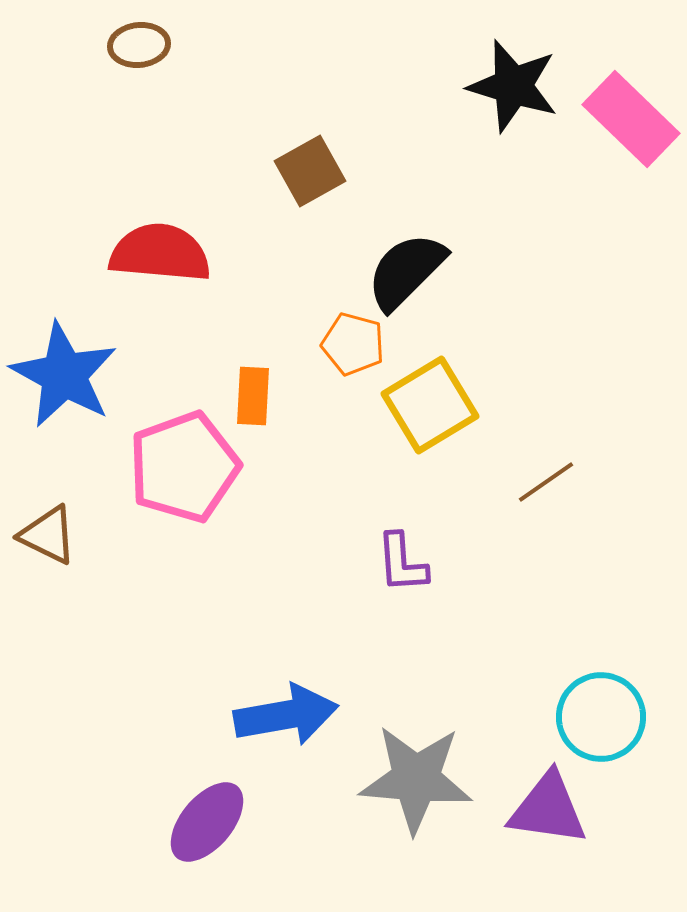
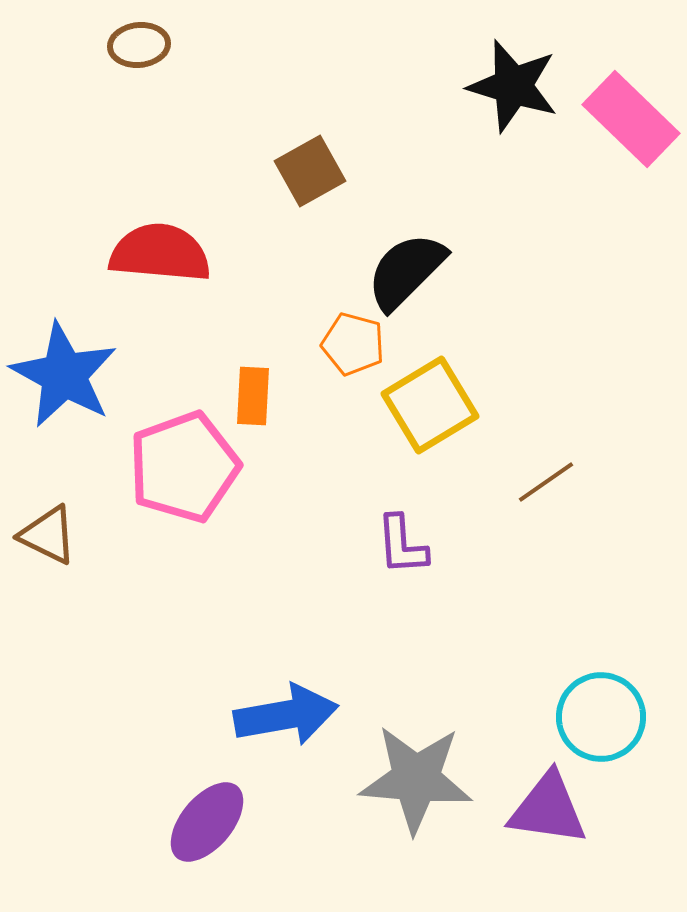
purple L-shape: moved 18 px up
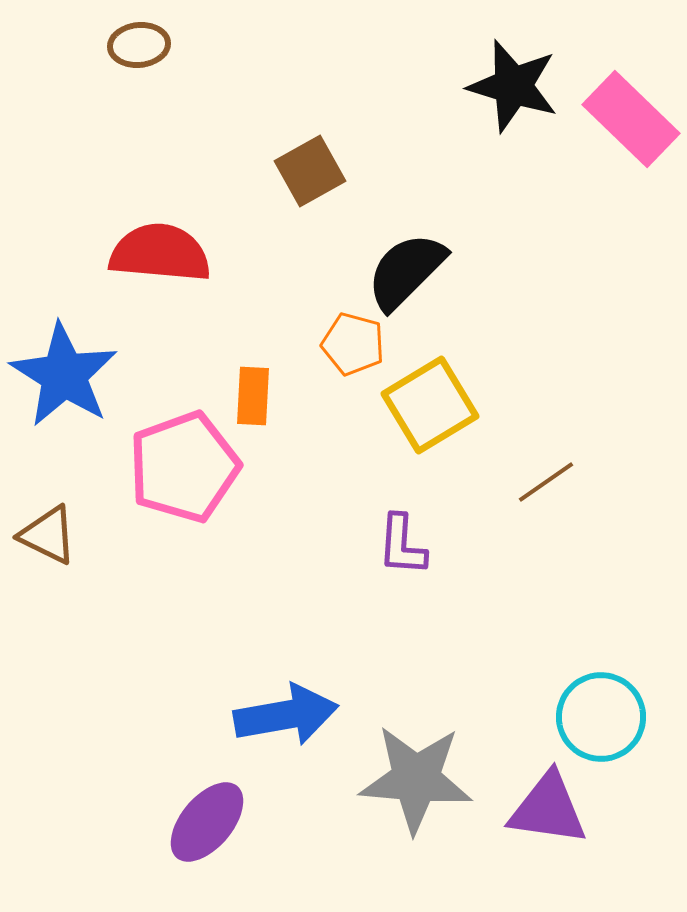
blue star: rotated 3 degrees clockwise
purple L-shape: rotated 8 degrees clockwise
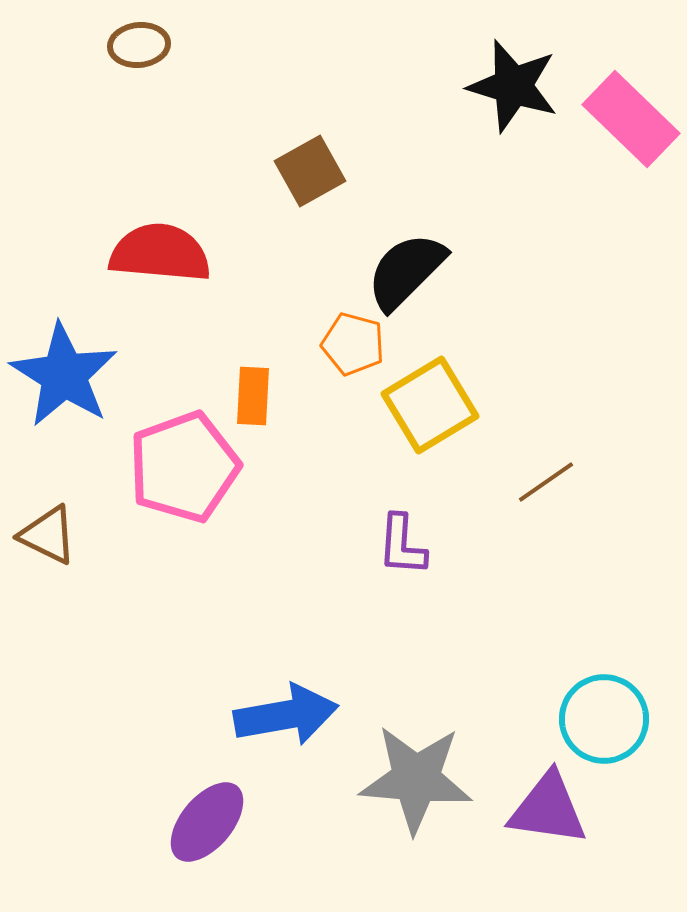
cyan circle: moved 3 px right, 2 px down
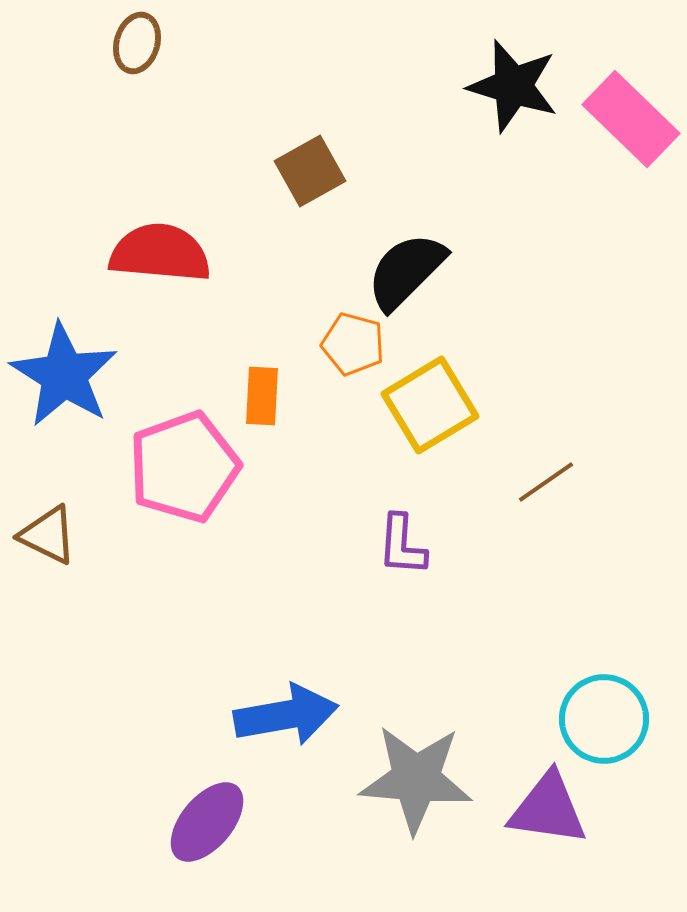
brown ellipse: moved 2 px left, 2 px up; rotated 68 degrees counterclockwise
orange rectangle: moved 9 px right
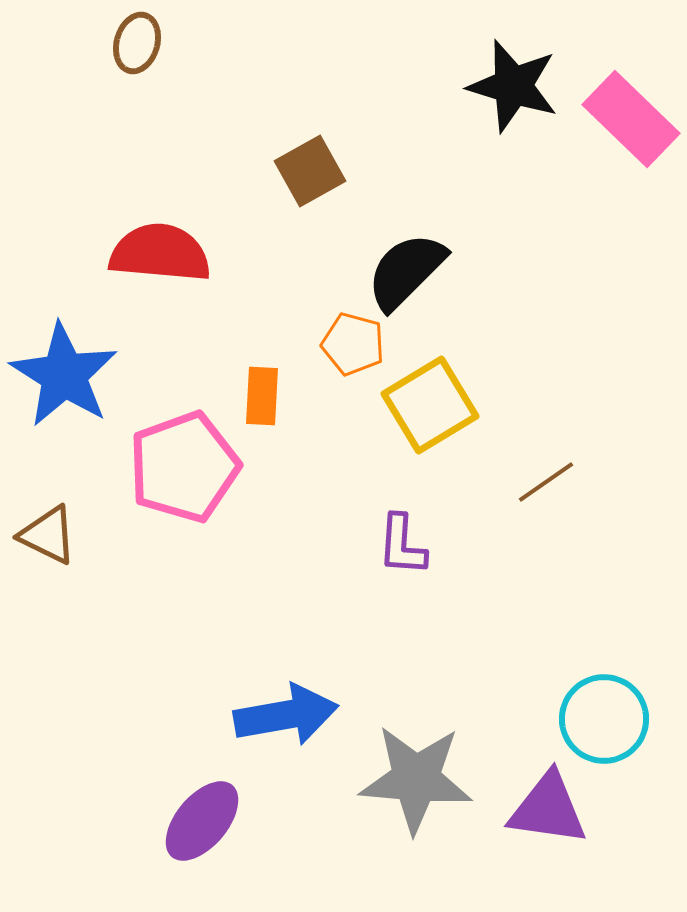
purple ellipse: moved 5 px left, 1 px up
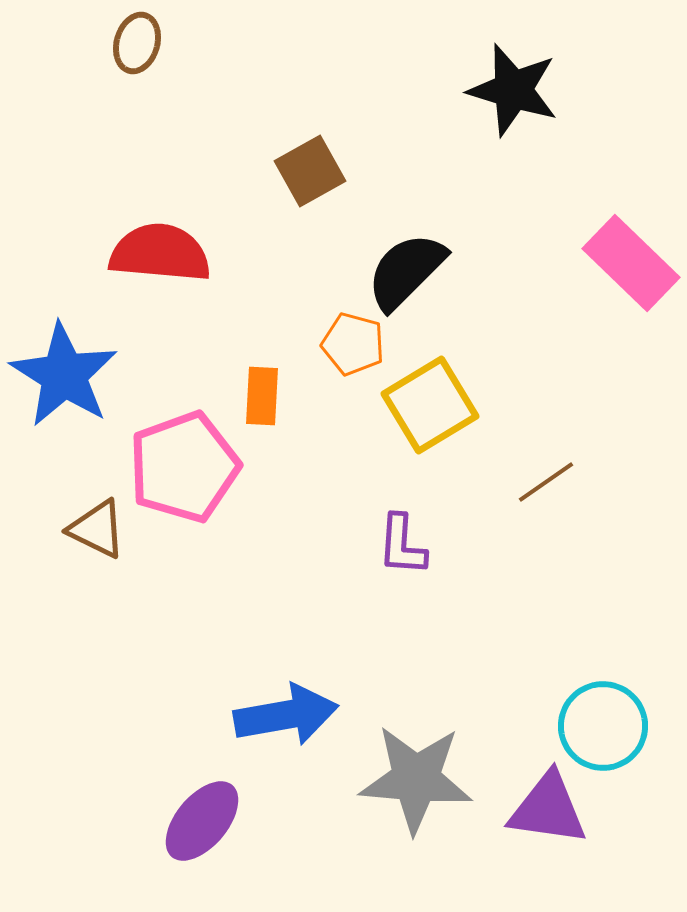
black star: moved 4 px down
pink rectangle: moved 144 px down
brown triangle: moved 49 px right, 6 px up
cyan circle: moved 1 px left, 7 px down
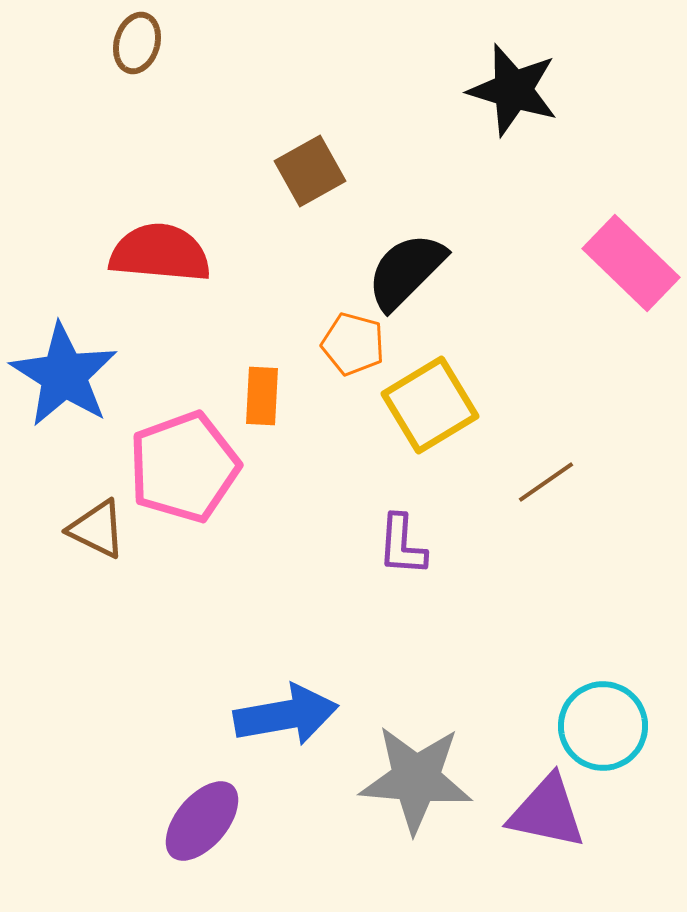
purple triangle: moved 1 px left, 3 px down; rotated 4 degrees clockwise
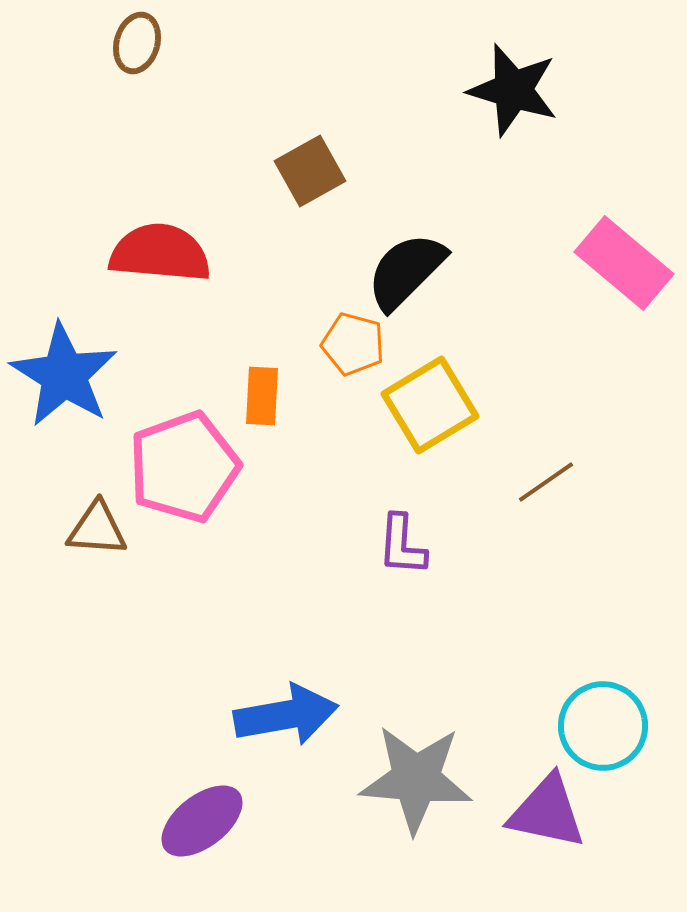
pink rectangle: moved 7 px left; rotated 4 degrees counterclockwise
brown triangle: rotated 22 degrees counterclockwise
purple ellipse: rotated 12 degrees clockwise
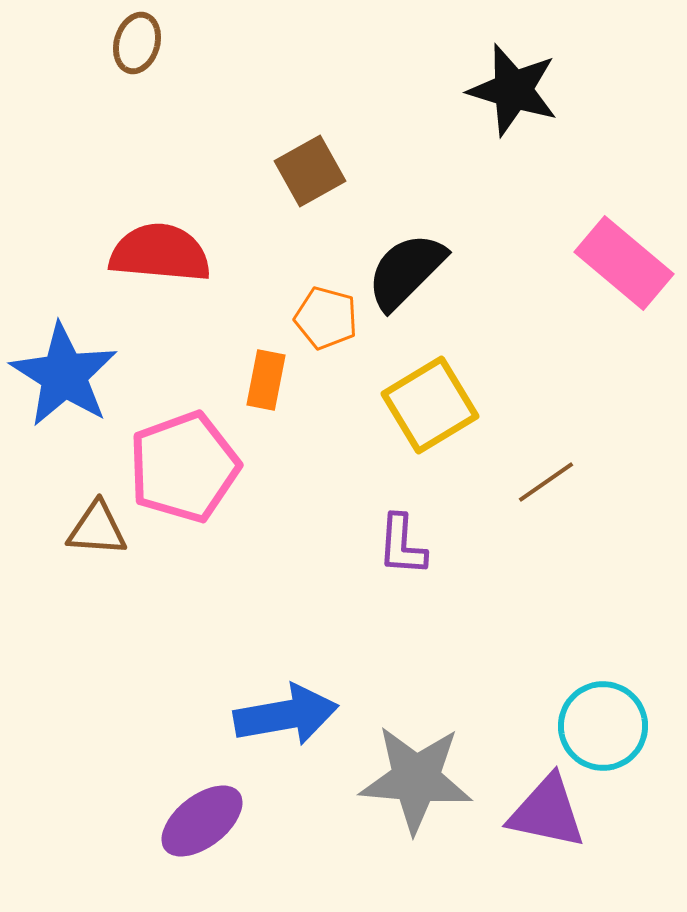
orange pentagon: moved 27 px left, 26 px up
orange rectangle: moved 4 px right, 16 px up; rotated 8 degrees clockwise
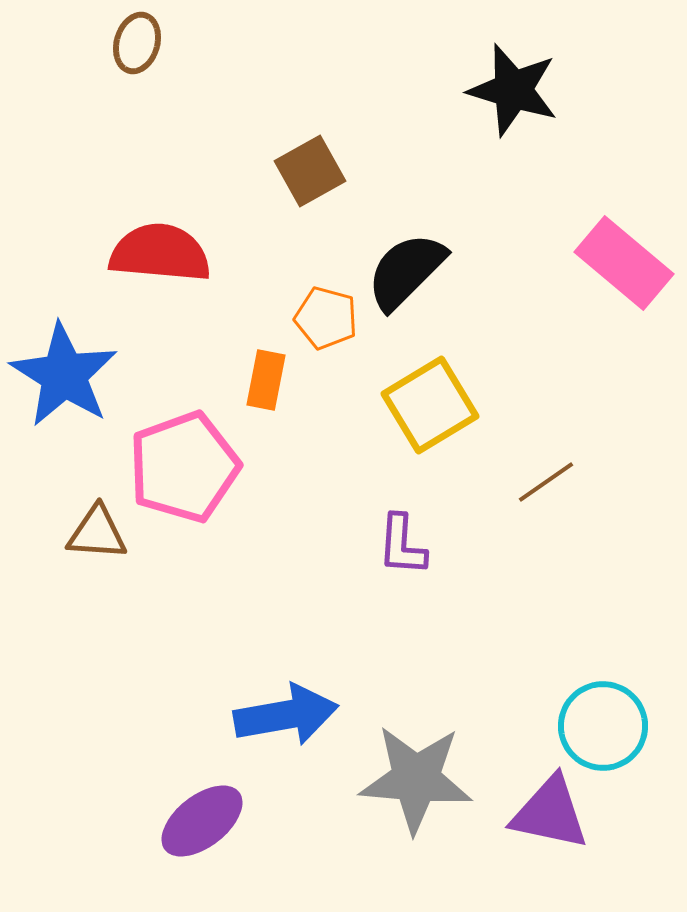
brown triangle: moved 4 px down
purple triangle: moved 3 px right, 1 px down
